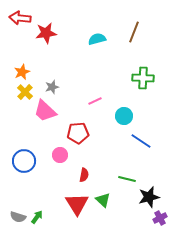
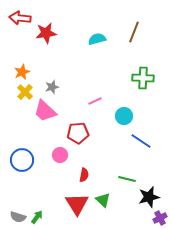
blue circle: moved 2 px left, 1 px up
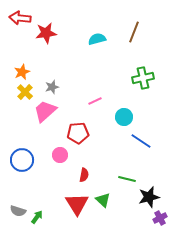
green cross: rotated 15 degrees counterclockwise
pink trapezoid: rotated 95 degrees clockwise
cyan circle: moved 1 px down
gray semicircle: moved 6 px up
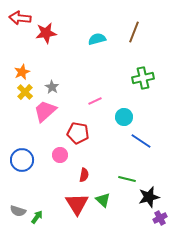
gray star: rotated 24 degrees counterclockwise
red pentagon: rotated 15 degrees clockwise
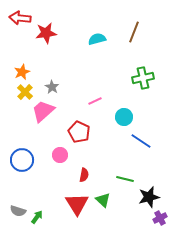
pink trapezoid: moved 2 px left
red pentagon: moved 1 px right, 1 px up; rotated 15 degrees clockwise
green line: moved 2 px left
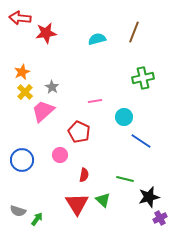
pink line: rotated 16 degrees clockwise
green arrow: moved 2 px down
